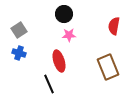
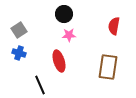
brown rectangle: rotated 30 degrees clockwise
black line: moved 9 px left, 1 px down
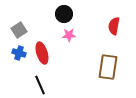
red ellipse: moved 17 px left, 8 px up
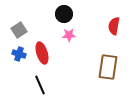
blue cross: moved 1 px down
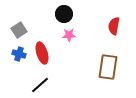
black line: rotated 72 degrees clockwise
